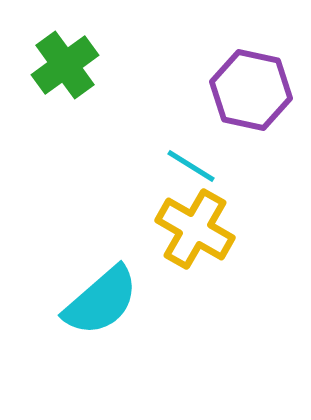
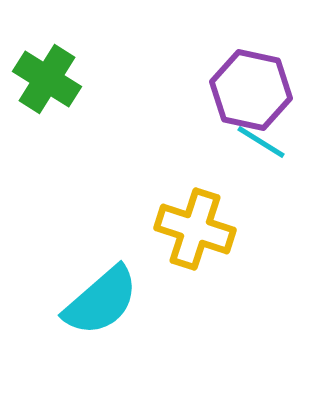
green cross: moved 18 px left, 14 px down; rotated 22 degrees counterclockwise
cyan line: moved 70 px right, 24 px up
yellow cross: rotated 12 degrees counterclockwise
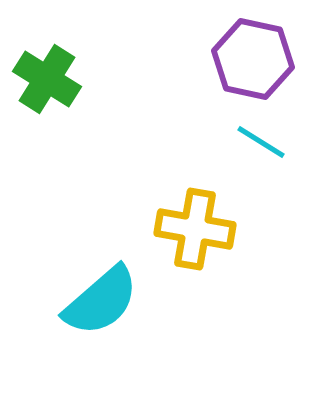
purple hexagon: moved 2 px right, 31 px up
yellow cross: rotated 8 degrees counterclockwise
